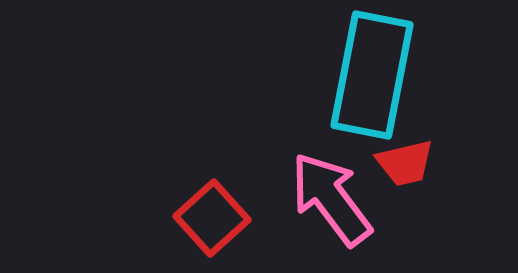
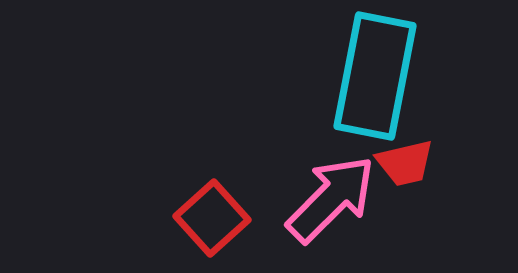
cyan rectangle: moved 3 px right, 1 px down
pink arrow: rotated 82 degrees clockwise
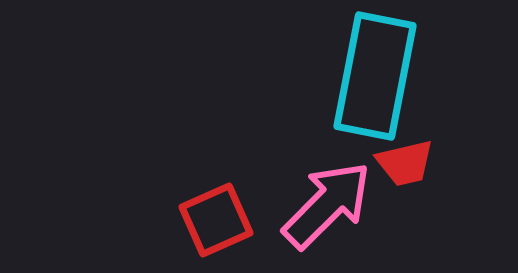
pink arrow: moved 4 px left, 6 px down
red square: moved 4 px right, 2 px down; rotated 18 degrees clockwise
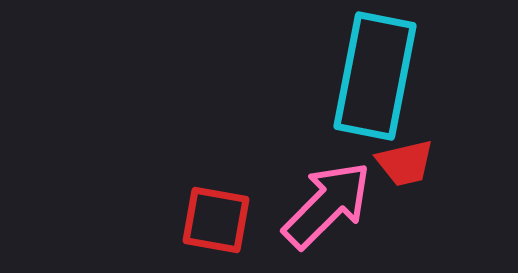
red square: rotated 34 degrees clockwise
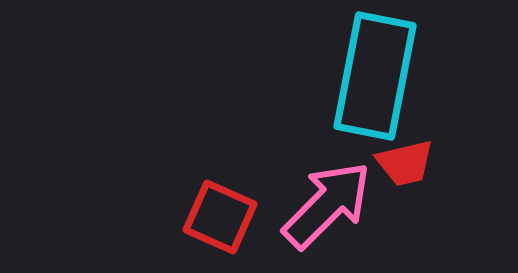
red square: moved 4 px right, 3 px up; rotated 14 degrees clockwise
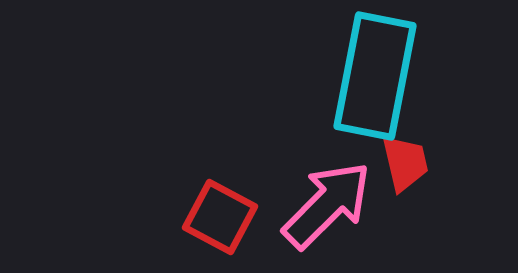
red trapezoid: rotated 90 degrees counterclockwise
red square: rotated 4 degrees clockwise
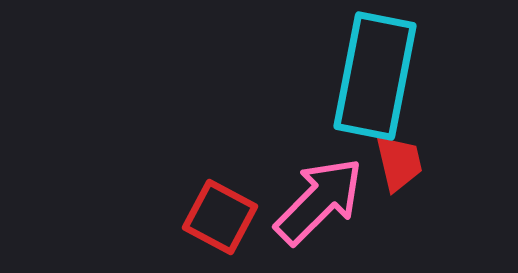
red trapezoid: moved 6 px left
pink arrow: moved 8 px left, 4 px up
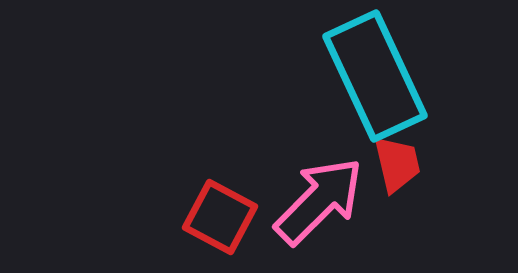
cyan rectangle: rotated 36 degrees counterclockwise
red trapezoid: moved 2 px left, 1 px down
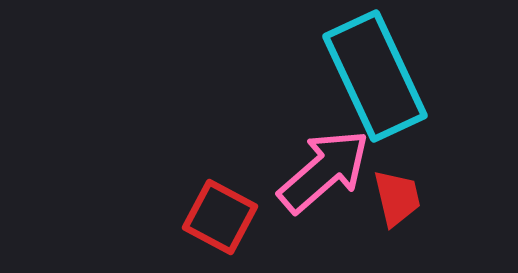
red trapezoid: moved 34 px down
pink arrow: moved 5 px right, 30 px up; rotated 4 degrees clockwise
